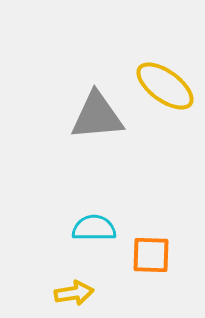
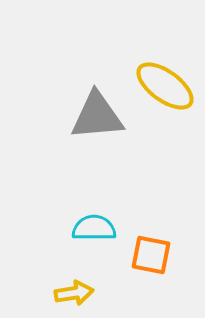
orange square: rotated 9 degrees clockwise
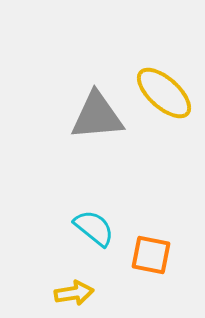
yellow ellipse: moved 1 px left, 7 px down; rotated 6 degrees clockwise
cyan semicircle: rotated 39 degrees clockwise
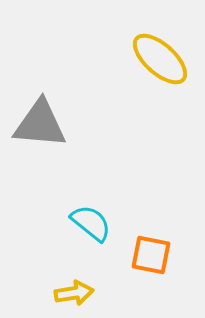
yellow ellipse: moved 4 px left, 34 px up
gray triangle: moved 57 px left, 8 px down; rotated 10 degrees clockwise
cyan semicircle: moved 3 px left, 5 px up
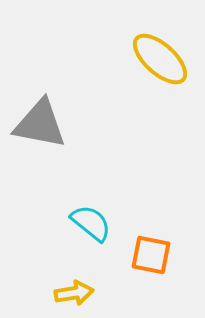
gray triangle: rotated 6 degrees clockwise
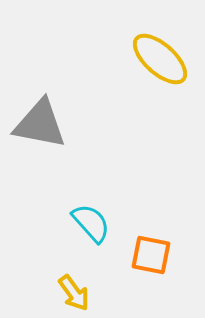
cyan semicircle: rotated 9 degrees clockwise
yellow arrow: rotated 63 degrees clockwise
